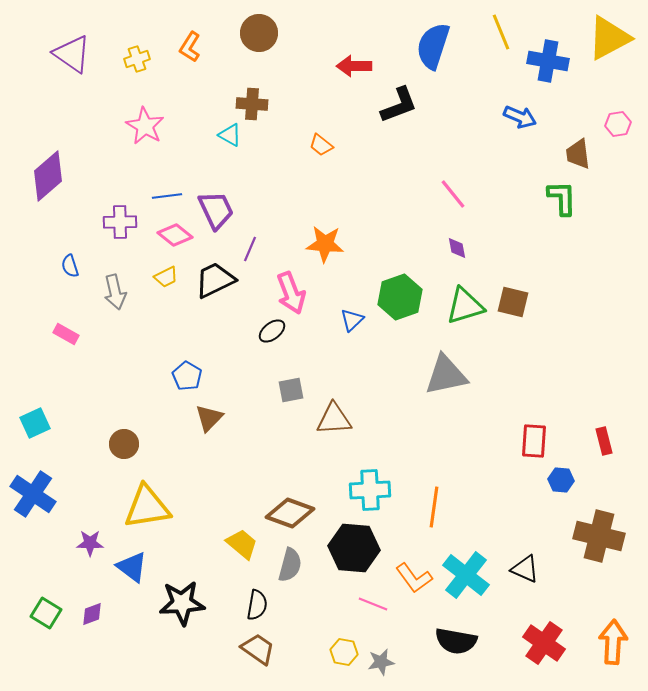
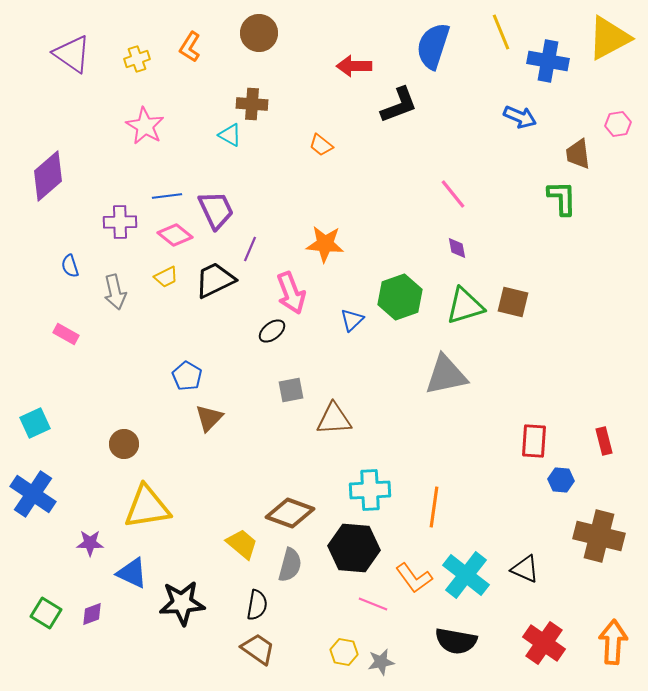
blue triangle at (132, 567): moved 6 px down; rotated 12 degrees counterclockwise
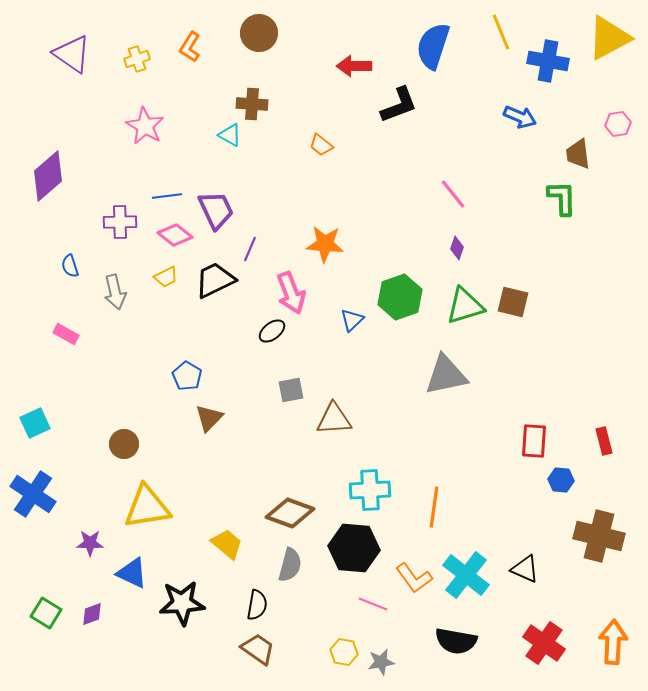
purple diamond at (457, 248): rotated 30 degrees clockwise
yellow trapezoid at (242, 544): moved 15 px left
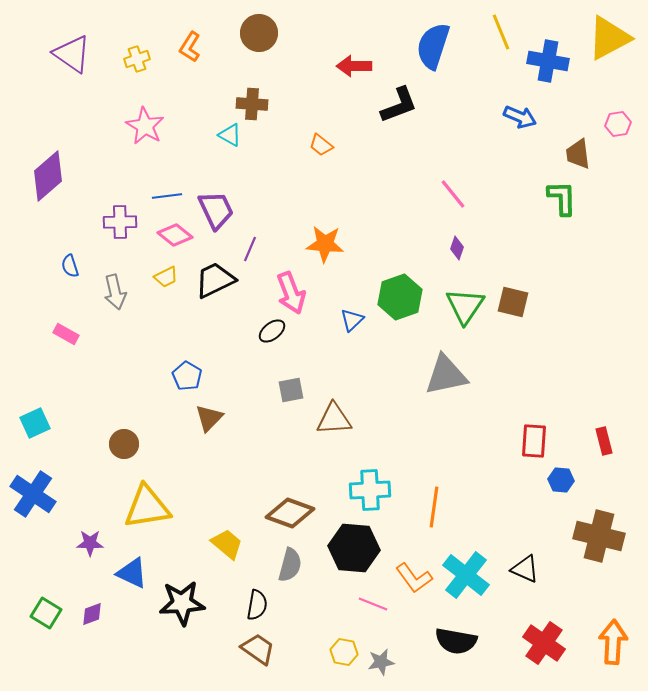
green triangle at (465, 306): rotated 39 degrees counterclockwise
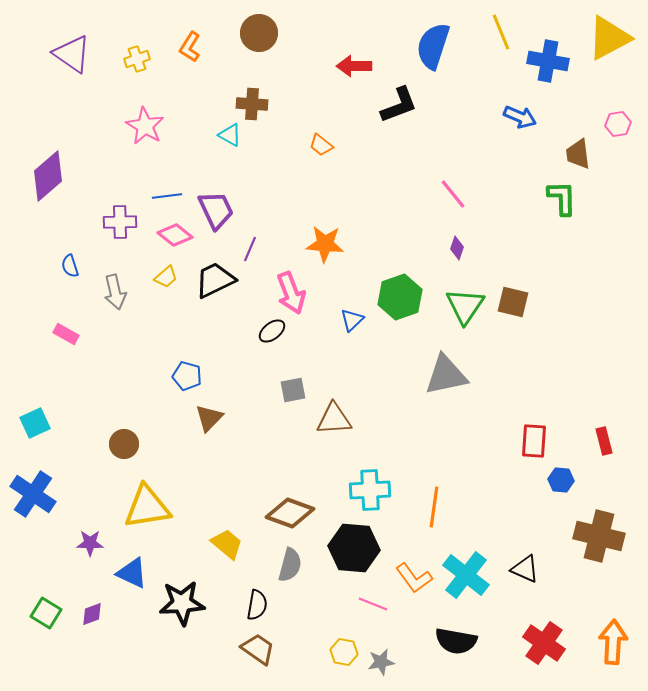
yellow trapezoid at (166, 277): rotated 15 degrees counterclockwise
blue pentagon at (187, 376): rotated 16 degrees counterclockwise
gray square at (291, 390): moved 2 px right
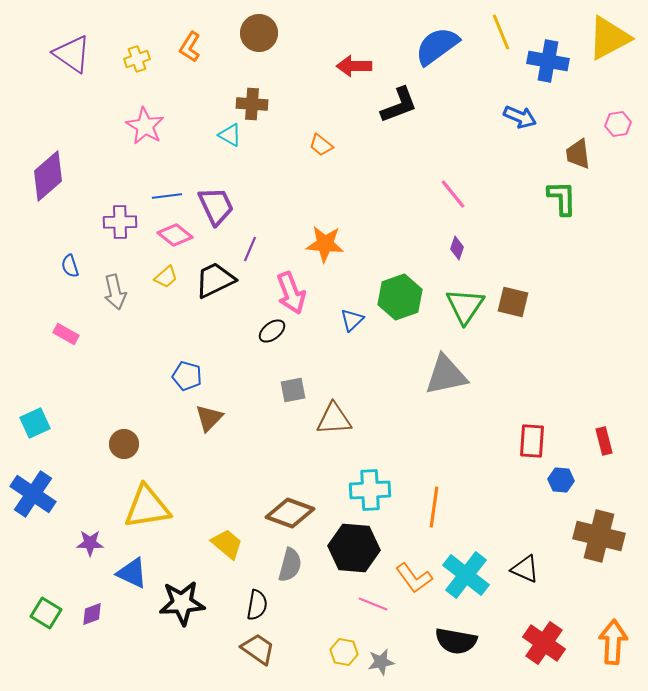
blue semicircle at (433, 46): moved 4 px right; rotated 36 degrees clockwise
purple trapezoid at (216, 210): moved 4 px up
red rectangle at (534, 441): moved 2 px left
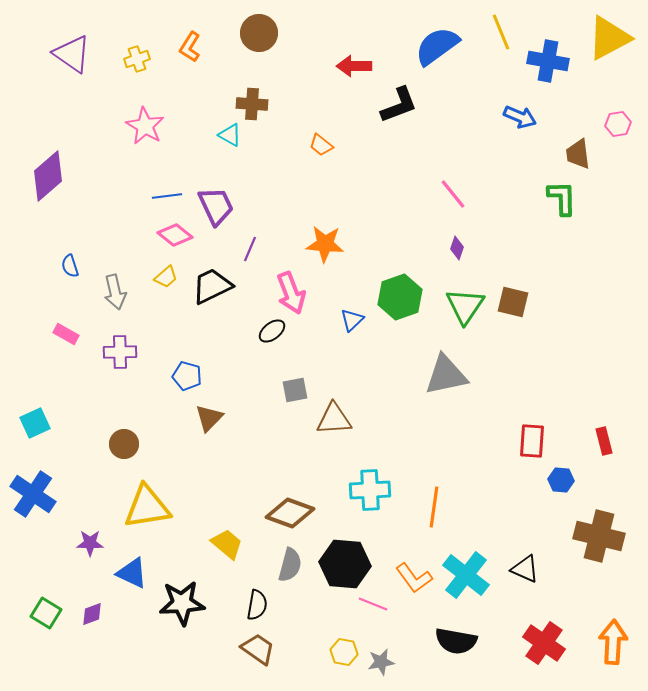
purple cross at (120, 222): moved 130 px down
black trapezoid at (215, 280): moved 3 px left, 6 px down
gray square at (293, 390): moved 2 px right
black hexagon at (354, 548): moved 9 px left, 16 px down
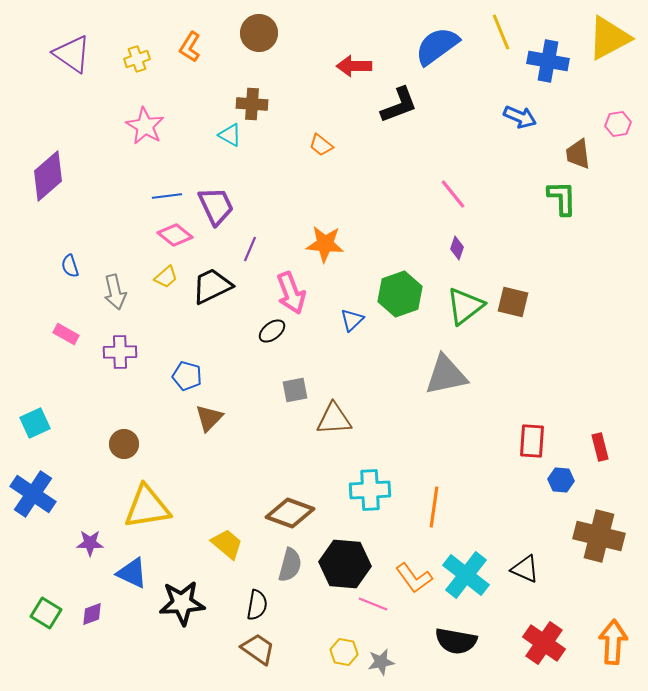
green hexagon at (400, 297): moved 3 px up
green triangle at (465, 306): rotated 18 degrees clockwise
red rectangle at (604, 441): moved 4 px left, 6 px down
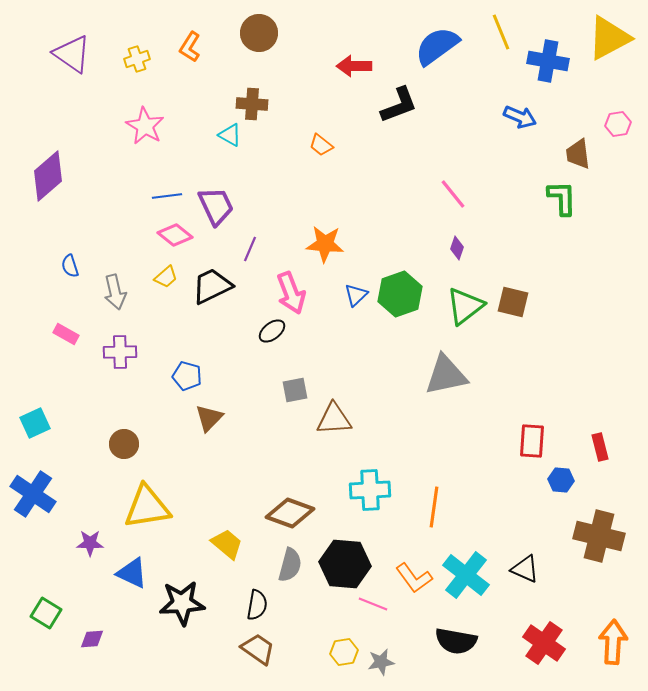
blue triangle at (352, 320): moved 4 px right, 25 px up
purple diamond at (92, 614): moved 25 px down; rotated 15 degrees clockwise
yellow hexagon at (344, 652): rotated 20 degrees counterclockwise
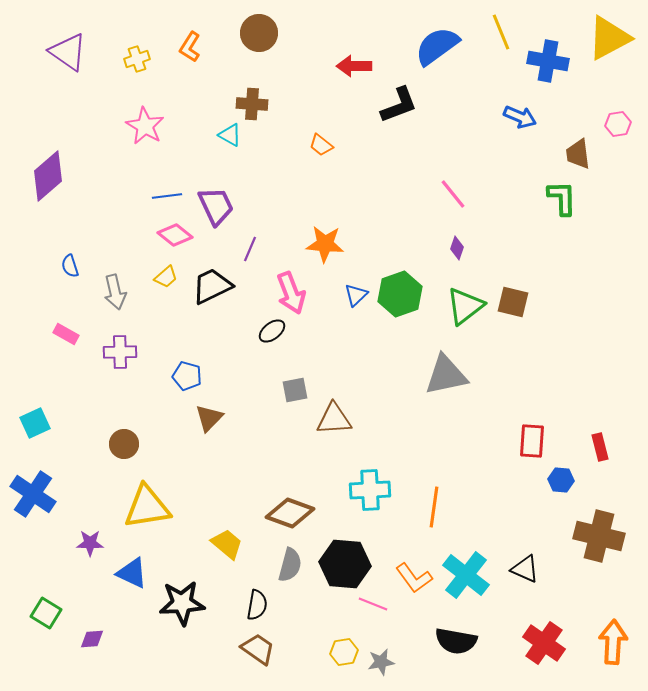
purple triangle at (72, 54): moved 4 px left, 2 px up
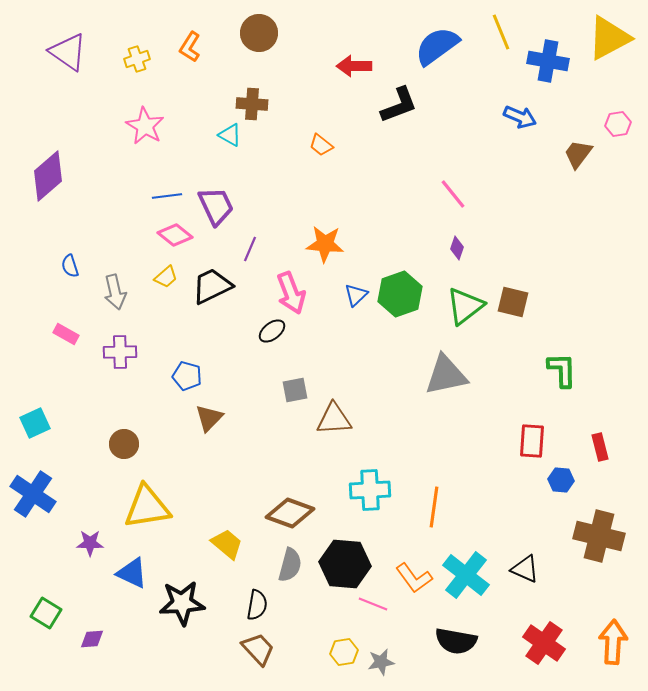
brown trapezoid at (578, 154): rotated 44 degrees clockwise
green L-shape at (562, 198): moved 172 px down
brown trapezoid at (258, 649): rotated 12 degrees clockwise
